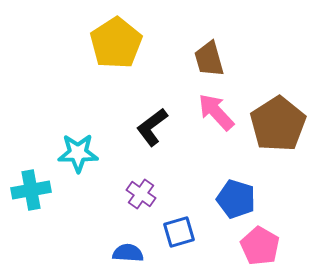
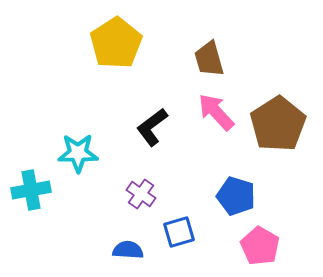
blue pentagon: moved 3 px up
blue semicircle: moved 3 px up
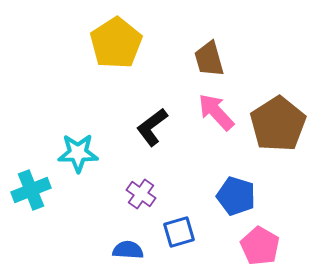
cyan cross: rotated 12 degrees counterclockwise
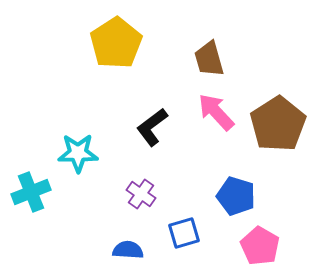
cyan cross: moved 2 px down
blue square: moved 5 px right, 1 px down
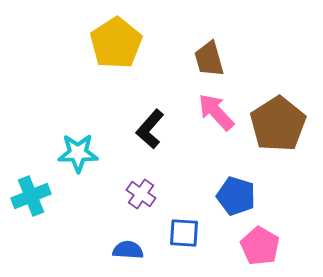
black L-shape: moved 2 px left, 2 px down; rotated 12 degrees counterclockwise
cyan cross: moved 4 px down
blue square: rotated 20 degrees clockwise
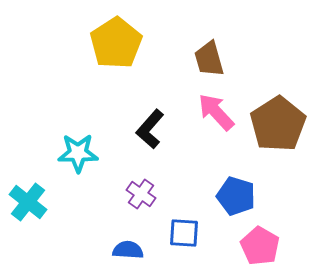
cyan cross: moved 3 px left, 6 px down; rotated 30 degrees counterclockwise
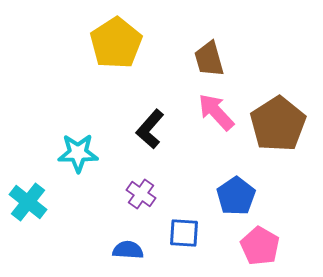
blue pentagon: rotated 21 degrees clockwise
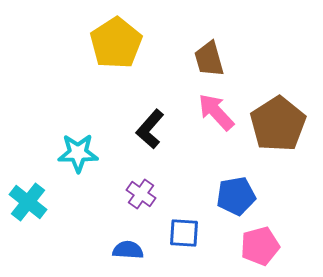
blue pentagon: rotated 24 degrees clockwise
pink pentagon: rotated 27 degrees clockwise
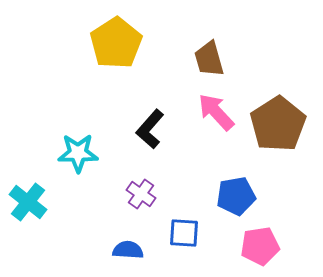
pink pentagon: rotated 6 degrees clockwise
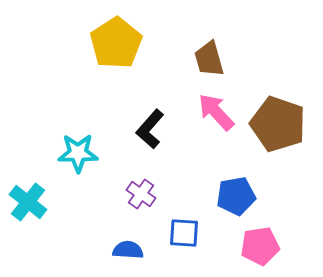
brown pentagon: rotated 20 degrees counterclockwise
